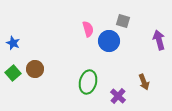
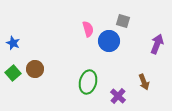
purple arrow: moved 2 px left, 4 px down; rotated 36 degrees clockwise
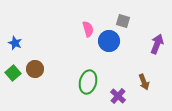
blue star: moved 2 px right
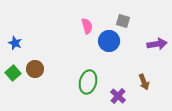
pink semicircle: moved 1 px left, 3 px up
purple arrow: rotated 60 degrees clockwise
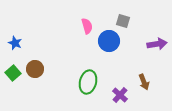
purple cross: moved 2 px right, 1 px up
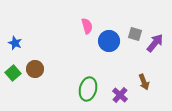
gray square: moved 12 px right, 13 px down
purple arrow: moved 2 px left, 1 px up; rotated 42 degrees counterclockwise
green ellipse: moved 7 px down
